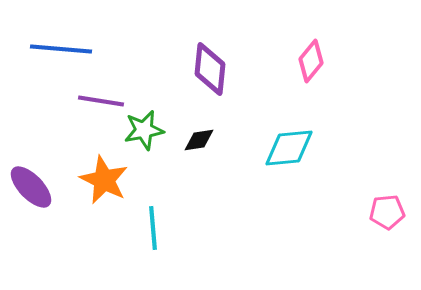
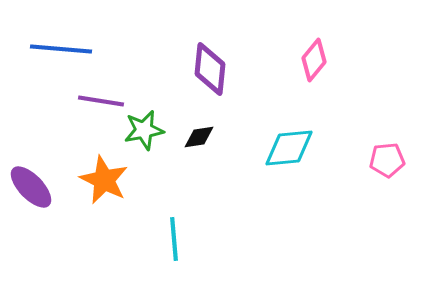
pink diamond: moved 3 px right, 1 px up
black diamond: moved 3 px up
pink pentagon: moved 52 px up
cyan line: moved 21 px right, 11 px down
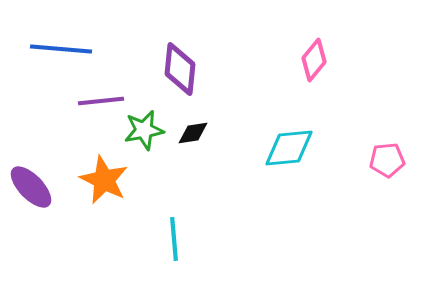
purple diamond: moved 30 px left
purple line: rotated 15 degrees counterclockwise
black diamond: moved 6 px left, 4 px up
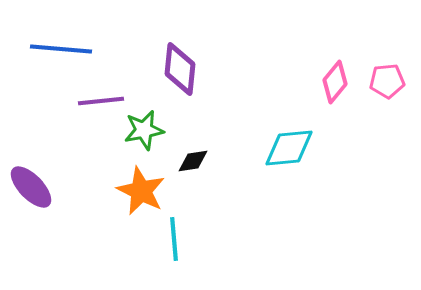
pink diamond: moved 21 px right, 22 px down
black diamond: moved 28 px down
pink pentagon: moved 79 px up
orange star: moved 37 px right, 11 px down
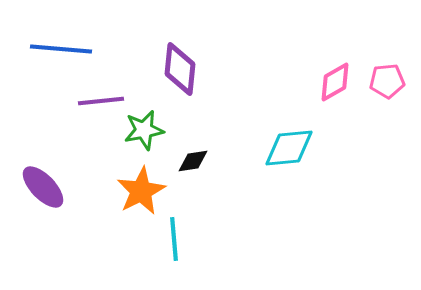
pink diamond: rotated 21 degrees clockwise
purple ellipse: moved 12 px right
orange star: rotated 18 degrees clockwise
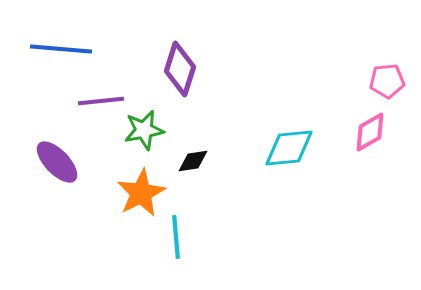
purple diamond: rotated 12 degrees clockwise
pink diamond: moved 35 px right, 50 px down
purple ellipse: moved 14 px right, 25 px up
orange star: moved 2 px down
cyan line: moved 2 px right, 2 px up
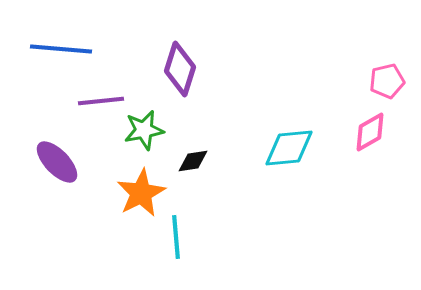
pink pentagon: rotated 8 degrees counterclockwise
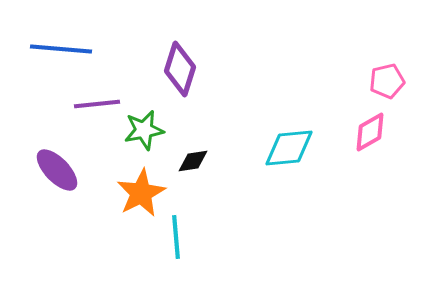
purple line: moved 4 px left, 3 px down
purple ellipse: moved 8 px down
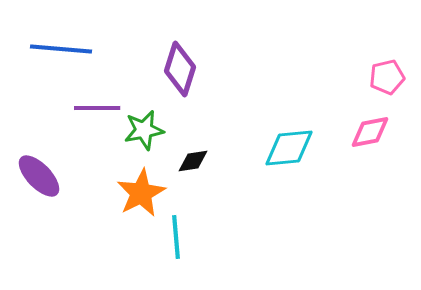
pink pentagon: moved 4 px up
purple line: moved 4 px down; rotated 6 degrees clockwise
pink diamond: rotated 18 degrees clockwise
purple ellipse: moved 18 px left, 6 px down
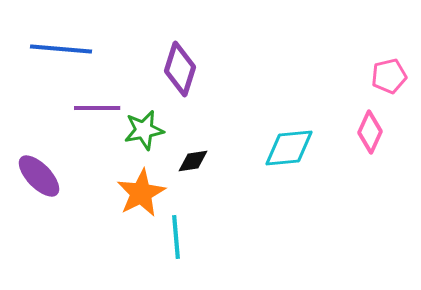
pink pentagon: moved 2 px right, 1 px up
pink diamond: rotated 54 degrees counterclockwise
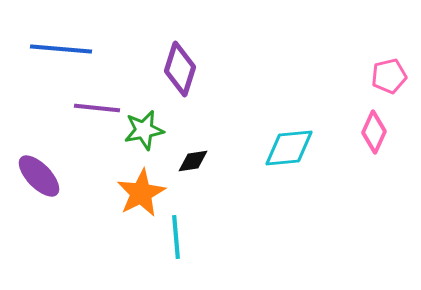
purple line: rotated 6 degrees clockwise
pink diamond: moved 4 px right
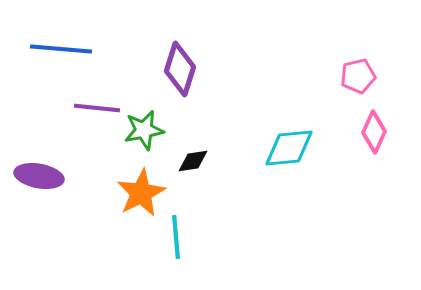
pink pentagon: moved 31 px left
purple ellipse: rotated 36 degrees counterclockwise
